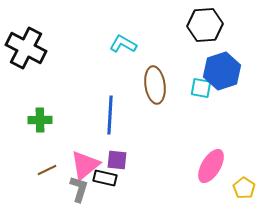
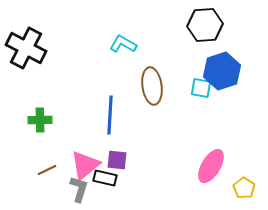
brown ellipse: moved 3 px left, 1 px down
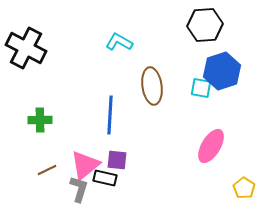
cyan L-shape: moved 4 px left, 2 px up
pink ellipse: moved 20 px up
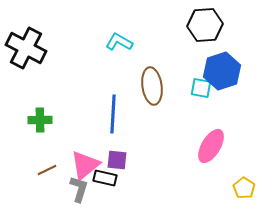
blue line: moved 3 px right, 1 px up
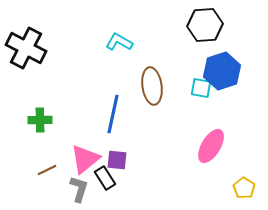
blue line: rotated 9 degrees clockwise
pink triangle: moved 6 px up
black rectangle: rotated 45 degrees clockwise
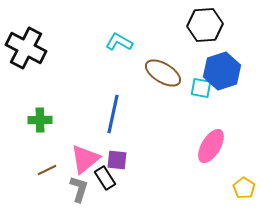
brown ellipse: moved 11 px right, 13 px up; rotated 51 degrees counterclockwise
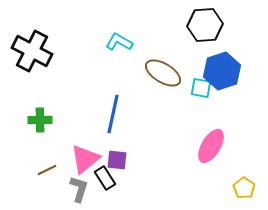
black cross: moved 6 px right, 3 px down
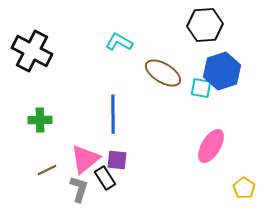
blue line: rotated 12 degrees counterclockwise
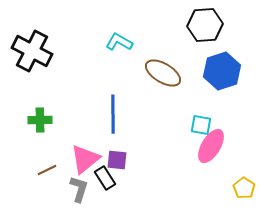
cyan square: moved 37 px down
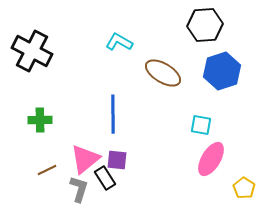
pink ellipse: moved 13 px down
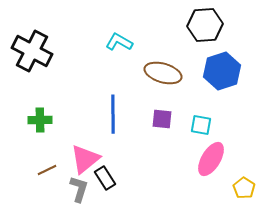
brown ellipse: rotated 15 degrees counterclockwise
purple square: moved 45 px right, 41 px up
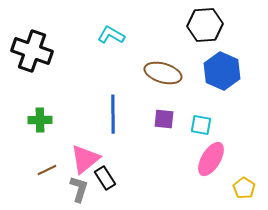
cyan L-shape: moved 8 px left, 7 px up
black cross: rotated 9 degrees counterclockwise
blue hexagon: rotated 18 degrees counterclockwise
purple square: moved 2 px right
